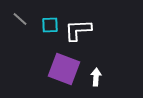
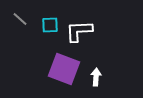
white L-shape: moved 1 px right, 1 px down
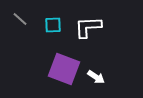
cyan square: moved 3 px right
white L-shape: moved 9 px right, 4 px up
white arrow: rotated 120 degrees clockwise
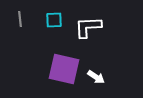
gray line: rotated 42 degrees clockwise
cyan square: moved 1 px right, 5 px up
purple square: rotated 8 degrees counterclockwise
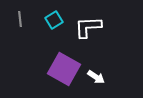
cyan square: rotated 30 degrees counterclockwise
purple square: rotated 16 degrees clockwise
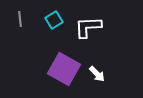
white arrow: moved 1 px right, 3 px up; rotated 12 degrees clockwise
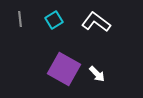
white L-shape: moved 8 px right, 5 px up; rotated 40 degrees clockwise
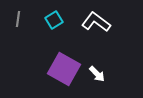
gray line: moved 2 px left; rotated 14 degrees clockwise
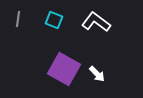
cyan square: rotated 36 degrees counterclockwise
